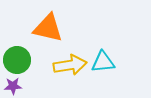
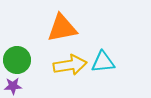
orange triangle: moved 14 px right; rotated 24 degrees counterclockwise
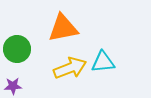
orange triangle: moved 1 px right
green circle: moved 11 px up
yellow arrow: moved 3 px down; rotated 12 degrees counterclockwise
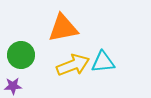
green circle: moved 4 px right, 6 px down
yellow arrow: moved 3 px right, 3 px up
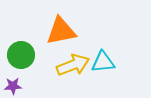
orange triangle: moved 2 px left, 3 px down
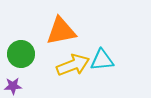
green circle: moved 1 px up
cyan triangle: moved 1 px left, 2 px up
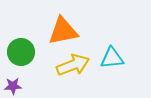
orange triangle: moved 2 px right
green circle: moved 2 px up
cyan triangle: moved 10 px right, 2 px up
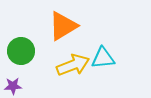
orange triangle: moved 5 px up; rotated 20 degrees counterclockwise
green circle: moved 1 px up
cyan triangle: moved 9 px left
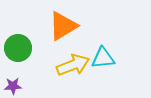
green circle: moved 3 px left, 3 px up
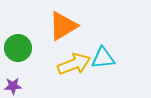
yellow arrow: moved 1 px right, 1 px up
